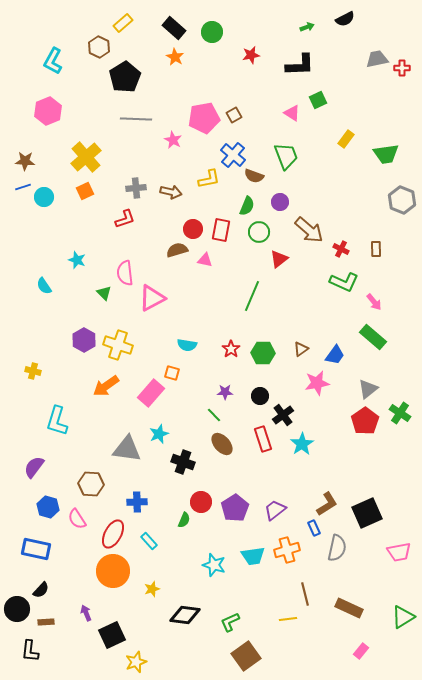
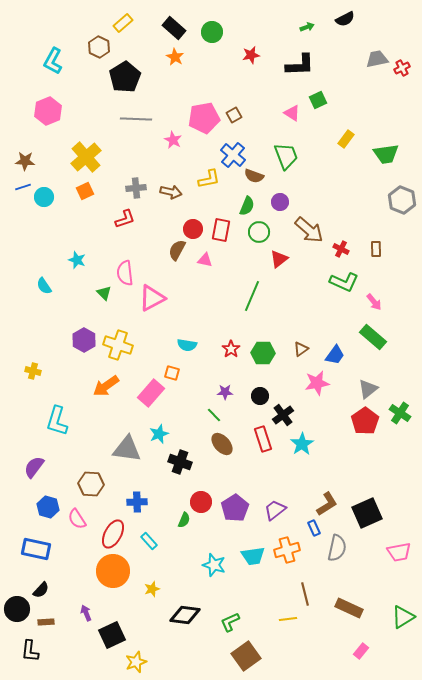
red cross at (402, 68): rotated 28 degrees counterclockwise
brown semicircle at (177, 250): rotated 45 degrees counterclockwise
black cross at (183, 462): moved 3 px left
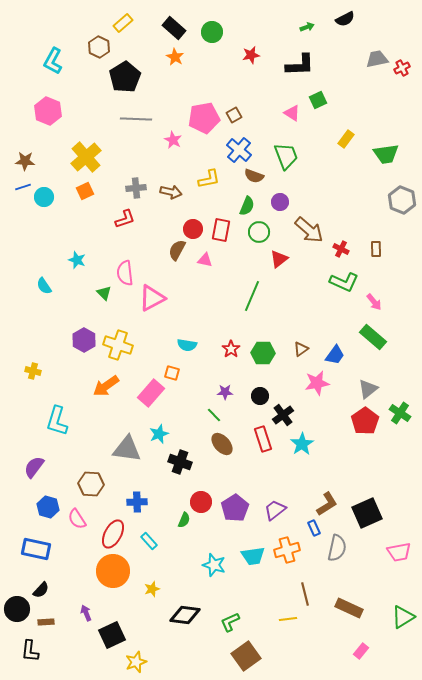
pink hexagon at (48, 111): rotated 16 degrees counterclockwise
blue cross at (233, 155): moved 6 px right, 5 px up
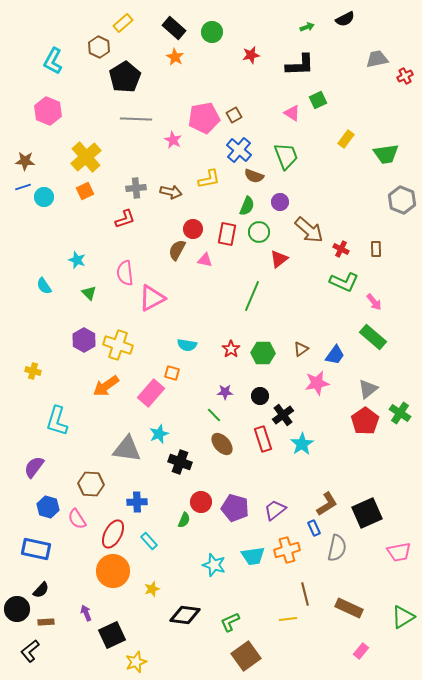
red cross at (402, 68): moved 3 px right, 8 px down
red rectangle at (221, 230): moved 6 px right, 4 px down
green triangle at (104, 293): moved 15 px left
purple pentagon at (235, 508): rotated 24 degrees counterclockwise
black L-shape at (30, 651): rotated 45 degrees clockwise
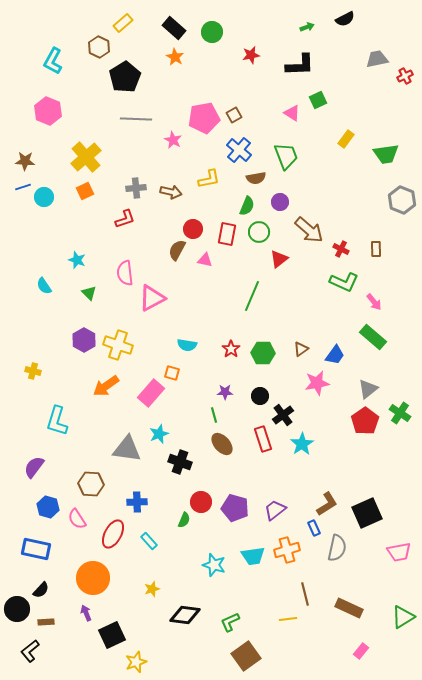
brown semicircle at (254, 176): moved 2 px right, 2 px down; rotated 30 degrees counterclockwise
green line at (214, 415): rotated 28 degrees clockwise
orange circle at (113, 571): moved 20 px left, 7 px down
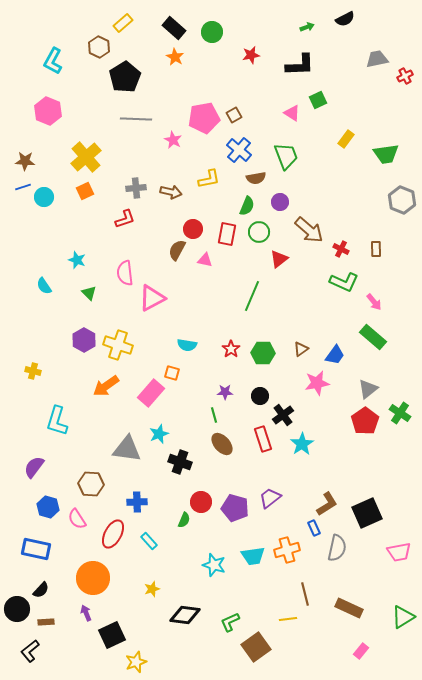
purple trapezoid at (275, 510): moved 5 px left, 12 px up
brown square at (246, 656): moved 10 px right, 9 px up
